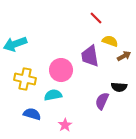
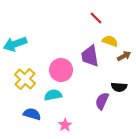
yellow cross: rotated 30 degrees clockwise
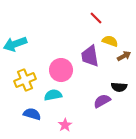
yellow cross: moved 1 px down; rotated 25 degrees clockwise
purple semicircle: rotated 36 degrees clockwise
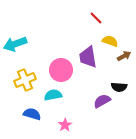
purple trapezoid: moved 2 px left, 1 px down
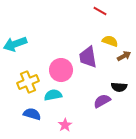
red line: moved 4 px right, 7 px up; rotated 16 degrees counterclockwise
yellow cross: moved 3 px right, 2 px down
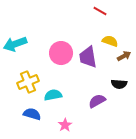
pink circle: moved 17 px up
black semicircle: moved 3 px up
purple semicircle: moved 5 px left
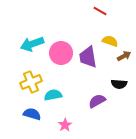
cyan arrow: moved 17 px right
yellow cross: moved 3 px right
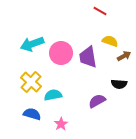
yellow cross: rotated 25 degrees counterclockwise
pink star: moved 4 px left, 1 px up
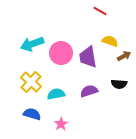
cyan semicircle: moved 3 px right, 1 px up
purple semicircle: moved 8 px left, 10 px up; rotated 12 degrees clockwise
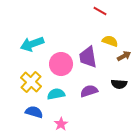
pink circle: moved 11 px down
blue semicircle: moved 2 px right, 2 px up
